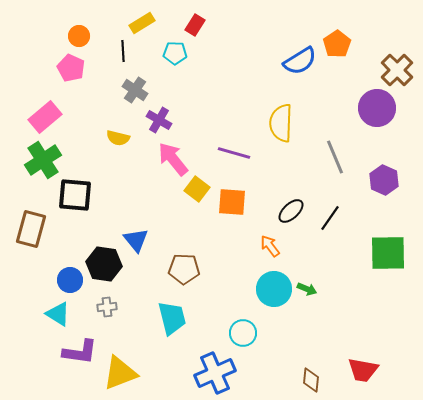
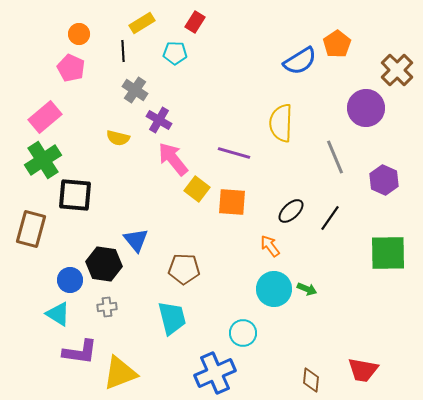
red rectangle at (195, 25): moved 3 px up
orange circle at (79, 36): moved 2 px up
purple circle at (377, 108): moved 11 px left
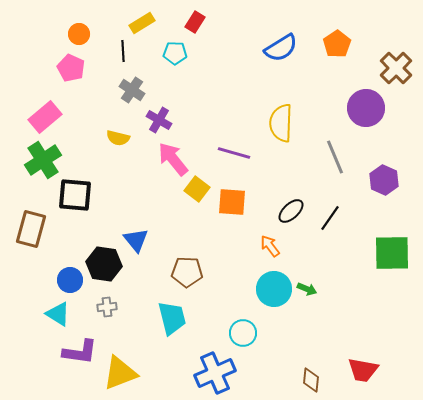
blue semicircle at (300, 61): moved 19 px left, 13 px up
brown cross at (397, 70): moved 1 px left, 2 px up
gray cross at (135, 90): moved 3 px left
green square at (388, 253): moved 4 px right
brown pentagon at (184, 269): moved 3 px right, 3 px down
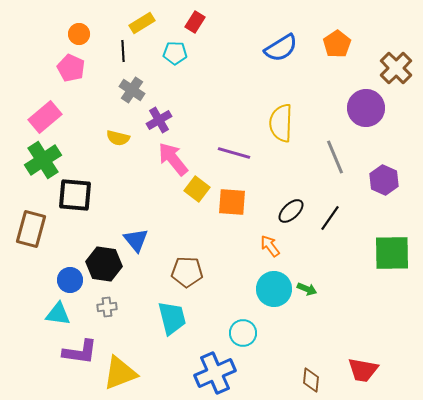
purple cross at (159, 120): rotated 30 degrees clockwise
cyan triangle at (58, 314): rotated 24 degrees counterclockwise
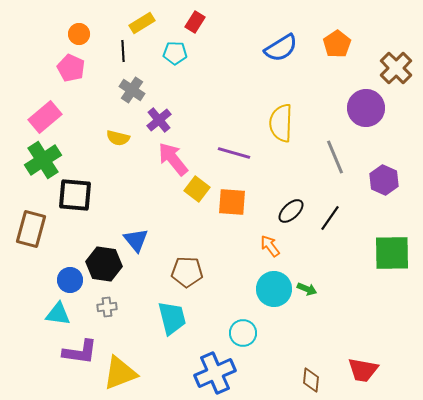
purple cross at (159, 120): rotated 10 degrees counterclockwise
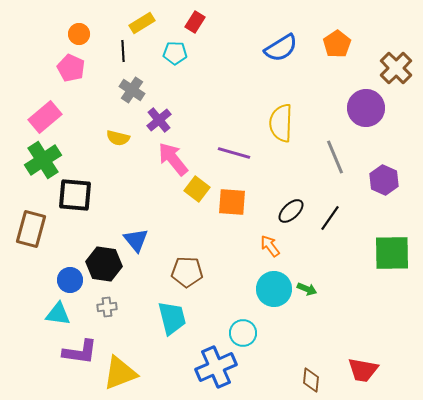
blue cross at (215, 373): moved 1 px right, 6 px up
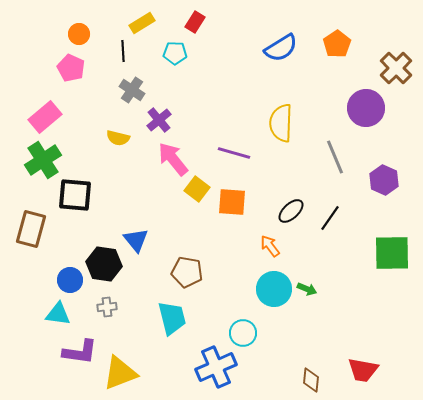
brown pentagon at (187, 272): rotated 8 degrees clockwise
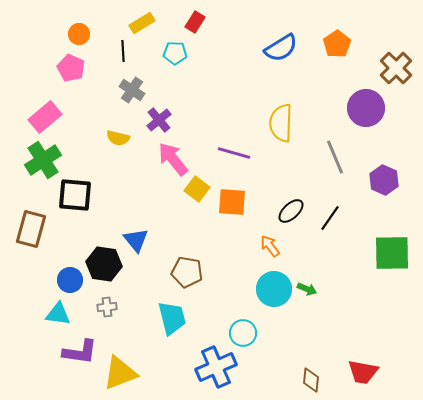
red trapezoid at (363, 370): moved 2 px down
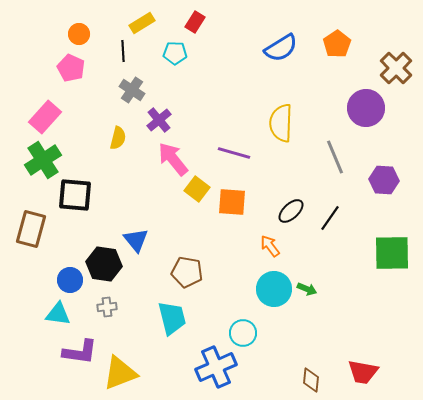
pink rectangle at (45, 117): rotated 8 degrees counterclockwise
yellow semicircle at (118, 138): rotated 90 degrees counterclockwise
purple hexagon at (384, 180): rotated 20 degrees counterclockwise
